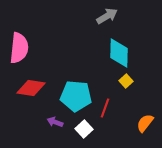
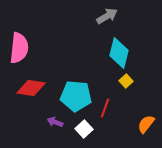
cyan diamond: rotated 12 degrees clockwise
orange semicircle: moved 1 px right, 1 px down
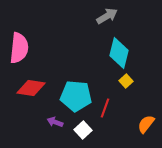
white square: moved 1 px left, 1 px down
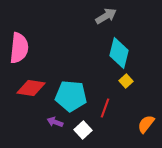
gray arrow: moved 1 px left
cyan pentagon: moved 5 px left
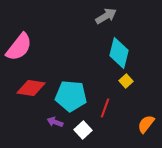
pink semicircle: moved 1 px up; rotated 32 degrees clockwise
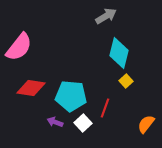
white square: moved 7 px up
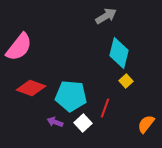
red diamond: rotated 12 degrees clockwise
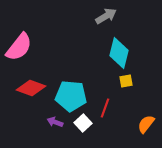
yellow square: rotated 32 degrees clockwise
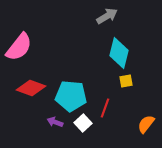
gray arrow: moved 1 px right
